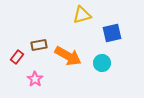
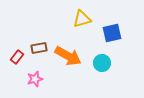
yellow triangle: moved 4 px down
brown rectangle: moved 3 px down
pink star: rotated 21 degrees clockwise
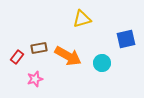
blue square: moved 14 px right, 6 px down
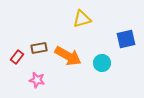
pink star: moved 2 px right, 1 px down; rotated 28 degrees clockwise
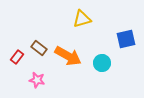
brown rectangle: rotated 49 degrees clockwise
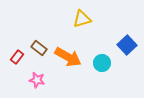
blue square: moved 1 px right, 6 px down; rotated 30 degrees counterclockwise
orange arrow: moved 1 px down
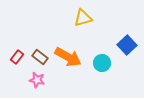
yellow triangle: moved 1 px right, 1 px up
brown rectangle: moved 1 px right, 9 px down
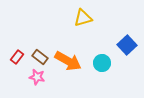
orange arrow: moved 4 px down
pink star: moved 3 px up
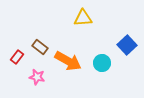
yellow triangle: rotated 12 degrees clockwise
brown rectangle: moved 10 px up
